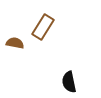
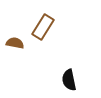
black semicircle: moved 2 px up
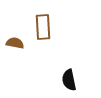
brown rectangle: rotated 35 degrees counterclockwise
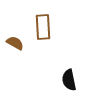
brown semicircle: rotated 18 degrees clockwise
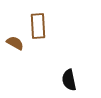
brown rectangle: moved 5 px left, 1 px up
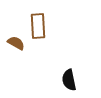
brown semicircle: moved 1 px right
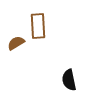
brown semicircle: rotated 60 degrees counterclockwise
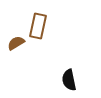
brown rectangle: rotated 15 degrees clockwise
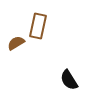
black semicircle: rotated 20 degrees counterclockwise
